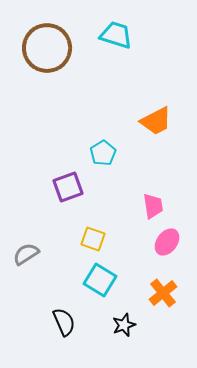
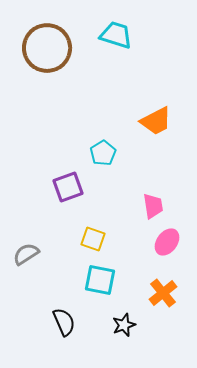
cyan square: rotated 20 degrees counterclockwise
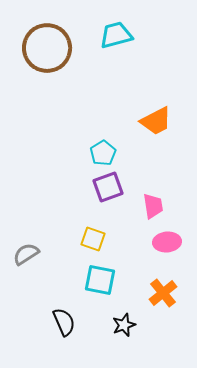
cyan trapezoid: rotated 32 degrees counterclockwise
purple square: moved 40 px right
pink ellipse: rotated 48 degrees clockwise
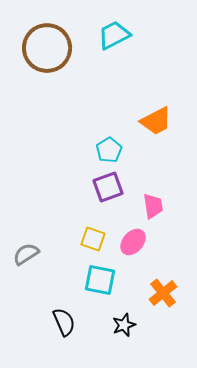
cyan trapezoid: moved 2 px left; rotated 12 degrees counterclockwise
cyan pentagon: moved 6 px right, 3 px up
pink ellipse: moved 34 px left; rotated 44 degrees counterclockwise
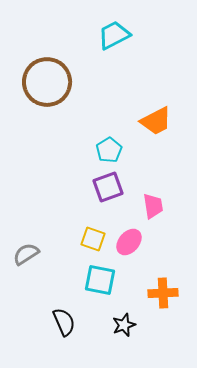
brown circle: moved 34 px down
pink ellipse: moved 4 px left
orange cross: rotated 36 degrees clockwise
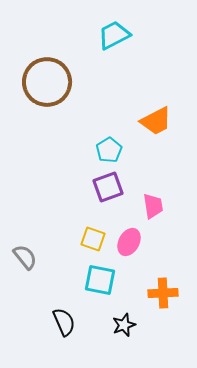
pink ellipse: rotated 12 degrees counterclockwise
gray semicircle: moved 1 px left, 3 px down; rotated 84 degrees clockwise
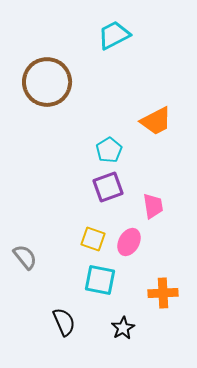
black star: moved 1 px left, 3 px down; rotated 10 degrees counterclockwise
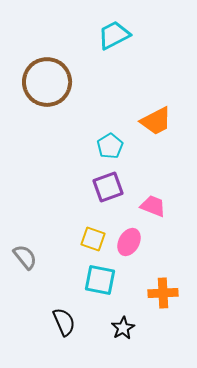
cyan pentagon: moved 1 px right, 4 px up
pink trapezoid: rotated 60 degrees counterclockwise
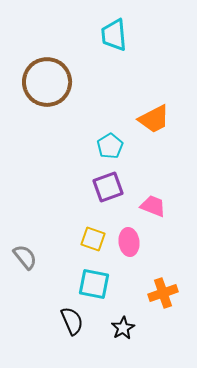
cyan trapezoid: rotated 68 degrees counterclockwise
orange trapezoid: moved 2 px left, 2 px up
pink ellipse: rotated 36 degrees counterclockwise
cyan square: moved 6 px left, 4 px down
orange cross: rotated 16 degrees counterclockwise
black semicircle: moved 8 px right, 1 px up
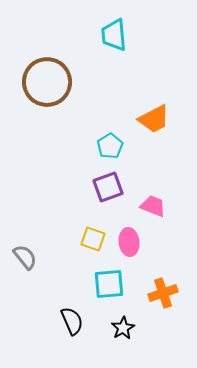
cyan square: moved 15 px right; rotated 16 degrees counterclockwise
